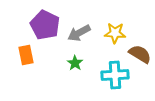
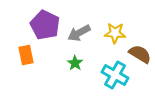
cyan cross: rotated 32 degrees clockwise
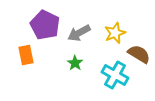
yellow star: rotated 25 degrees counterclockwise
brown semicircle: moved 1 px left
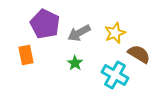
purple pentagon: moved 1 px up
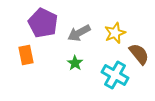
purple pentagon: moved 2 px left, 1 px up
brown semicircle: rotated 20 degrees clockwise
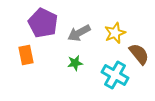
green star: rotated 28 degrees clockwise
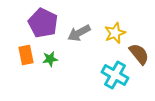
green star: moved 25 px left, 4 px up
